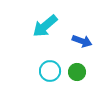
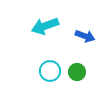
cyan arrow: rotated 20 degrees clockwise
blue arrow: moved 3 px right, 5 px up
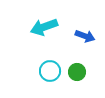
cyan arrow: moved 1 px left, 1 px down
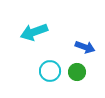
cyan arrow: moved 10 px left, 5 px down
blue arrow: moved 11 px down
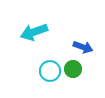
blue arrow: moved 2 px left
green circle: moved 4 px left, 3 px up
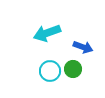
cyan arrow: moved 13 px right, 1 px down
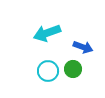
cyan circle: moved 2 px left
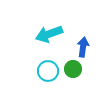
cyan arrow: moved 2 px right, 1 px down
blue arrow: rotated 102 degrees counterclockwise
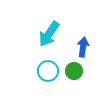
cyan arrow: rotated 36 degrees counterclockwise
green circle: moved 1 px right, 2 px down
